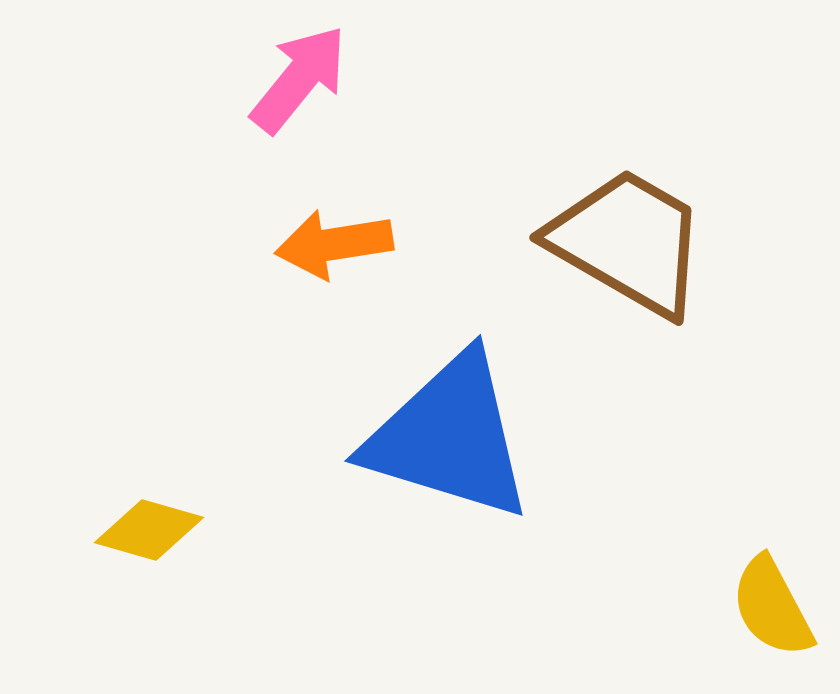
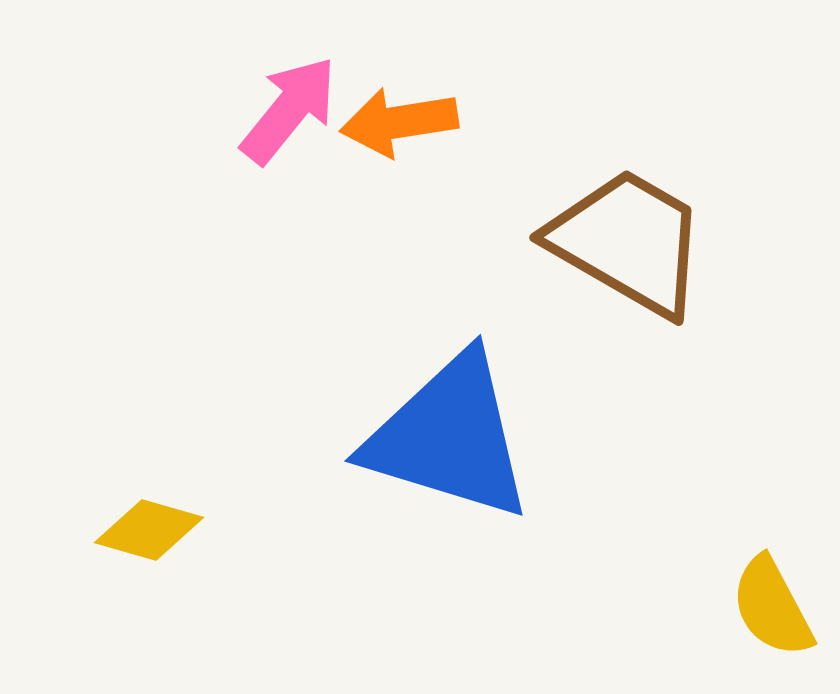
pink arrow: moved 10 px left, 31 px down
orange arrow: moved 65 px right, 122 px up
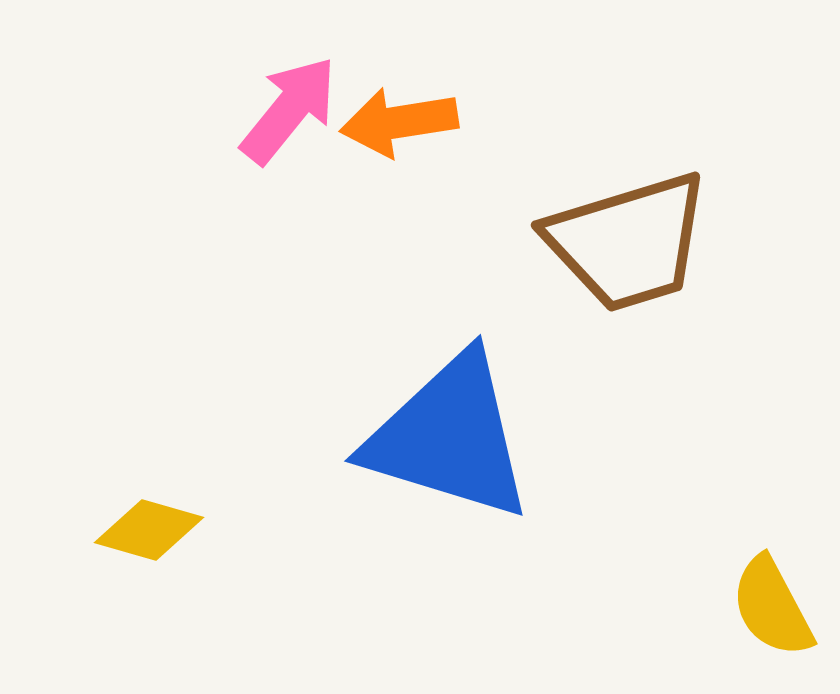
brown trapezoid: rotated 133 degrees clockwise
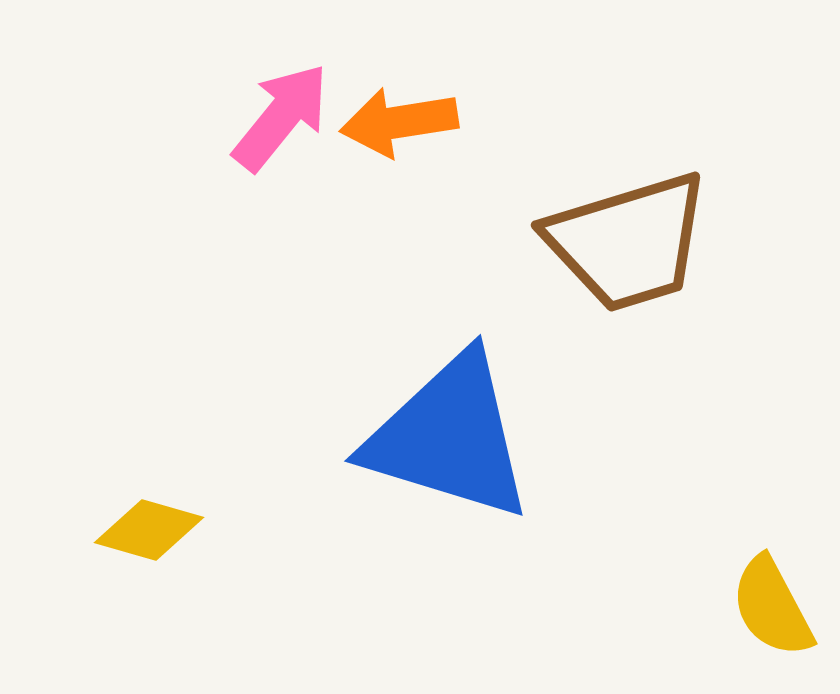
pink arrow: moved 8 px left, 7 px down
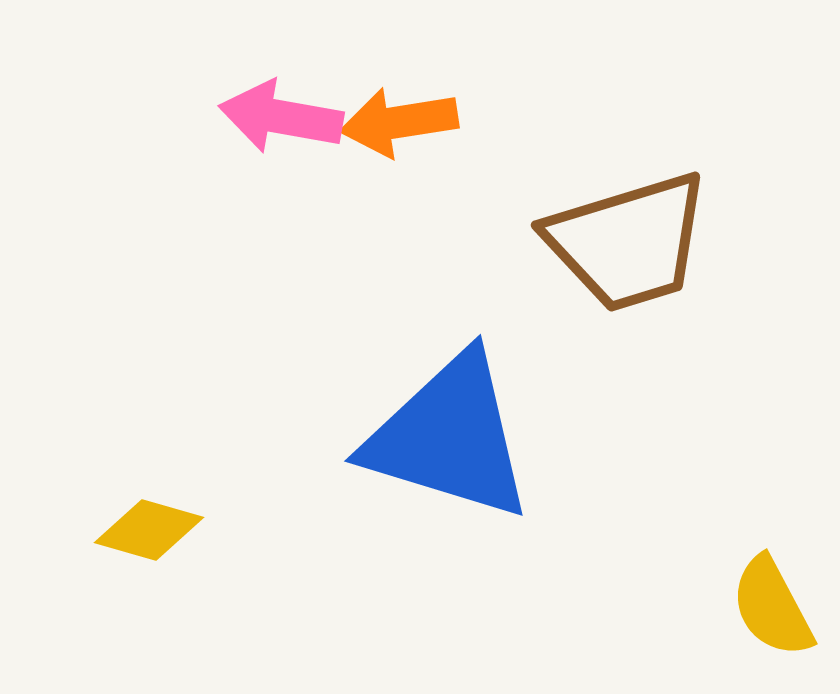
pink arrow: rotated 119 degrees counterclockwise
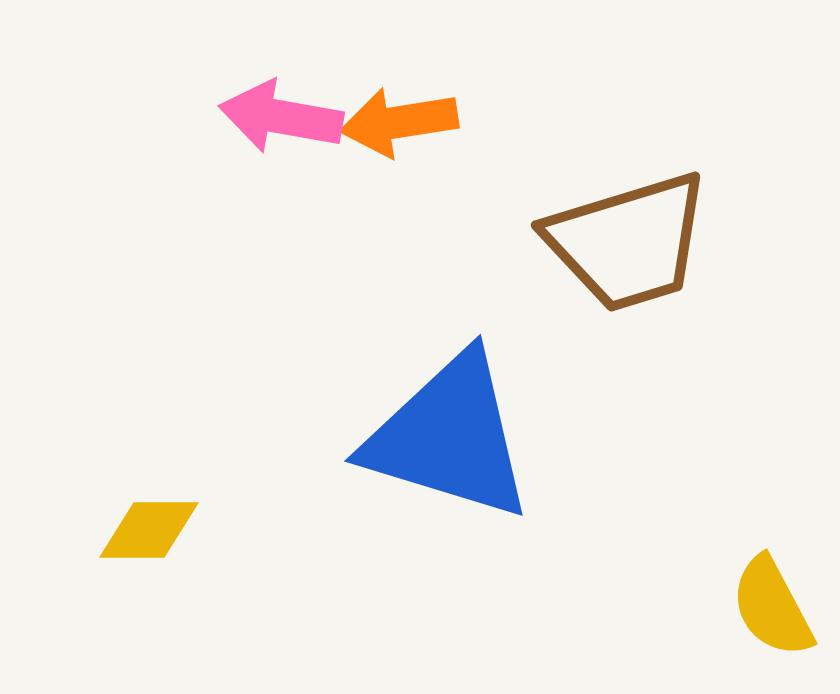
yellow diamond: rotated 16 degrees counterclockwise
